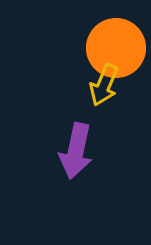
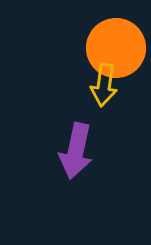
yellow arrow: rotated 15 degrees counterclockwise
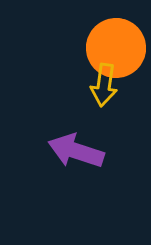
purple arrow: rotated 96 degrees clockwise
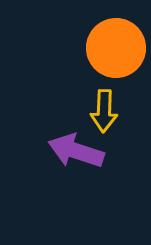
yellow arrow: moved 26 px down; rotated 6 degrees counterclockwise
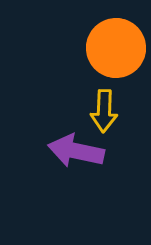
purple arrow: rotated 6 degrees counterclockwise
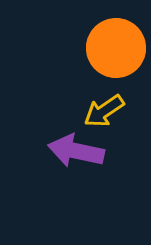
yellow arrow: rotated 54 degrees clockwise
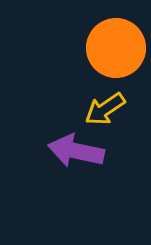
yellow arrow: moved 1 px right, 2 px up
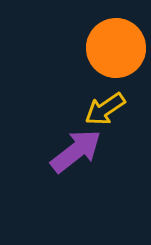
purple arrow: rotated 130 degrees clockwise
